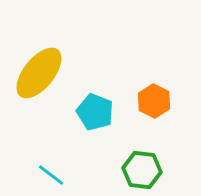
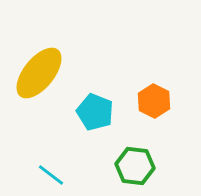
green hexagon: moved 7 px left, 4 px up
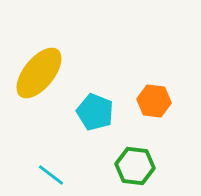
orange hexagon: rotated 20 degrees counterclockwise
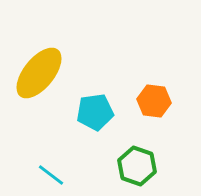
cyan pentagon: rotated 30 degrees counterclockwise
green hexagon: moved 2 px right; rotated 12 degrees clockwise
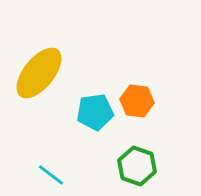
orange hexagon: moved 17 px left
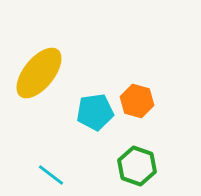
orange hexagon: rotated 8 degrees clockwise
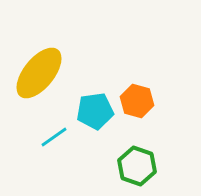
cyan pentagon: moved 1 px up
cyan line: moved 3 px right, 38 px up; rotated 72 degrees counterclockwise
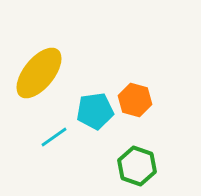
orange hexagon: moved 2 px left, 1 px up
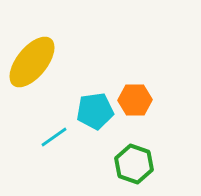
yellow ellipse: moved 7 px left, 11 px up
orange hexagon: rotated 16 degrees counterclockwise
green hexagon: moved 3 px left, 2 px up
